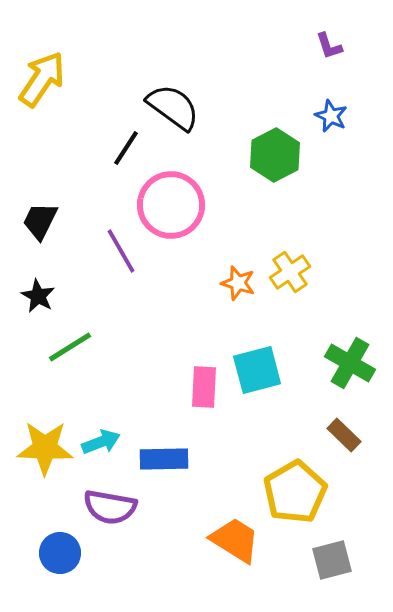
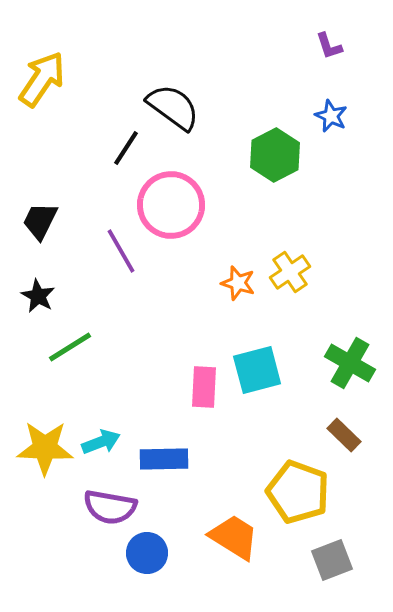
yellow pentagon: moved 3 px right; rotated 22 degrees counterclockwise
orange trapezoid: moved 1 px left, 3 px up
blue circle: moved 87 px right
gray square: rotated 6 degrees counterclockwise
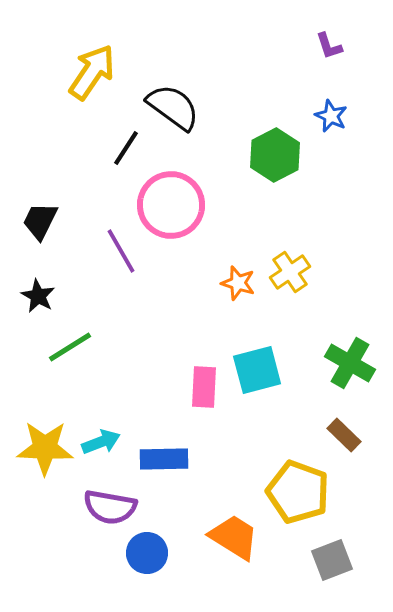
yellow arrow: moved 50 px right, 7 px up
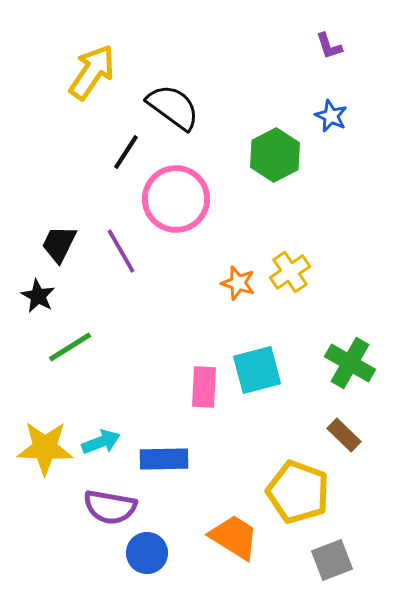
black line: moved 4 px down
pink circle: moved 5 px right, 6 px up
black trapezoid: moved 19 px right, 23 px down
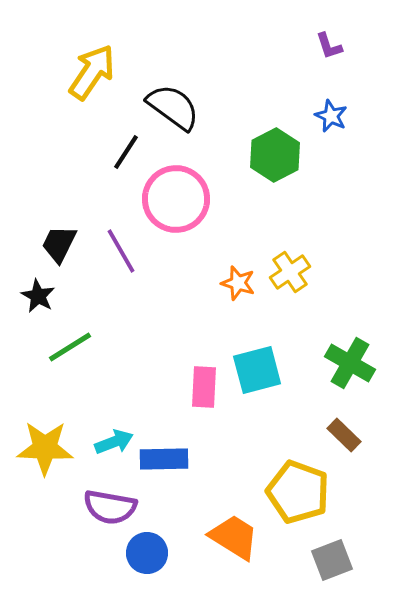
cyan arrow: moved 13 px right
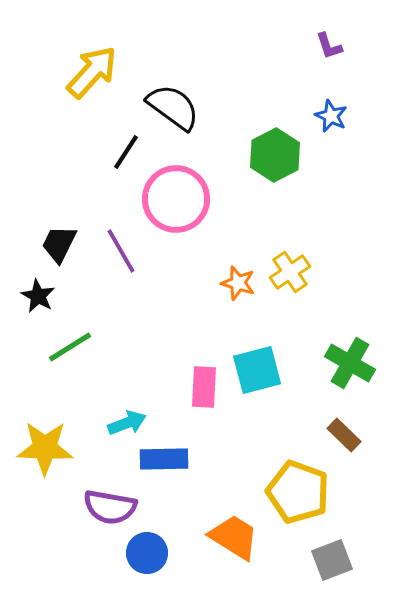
yellow arrow: rotated 8 degrees clockwise
cyan arrow: moved 13 px right, 19 px up
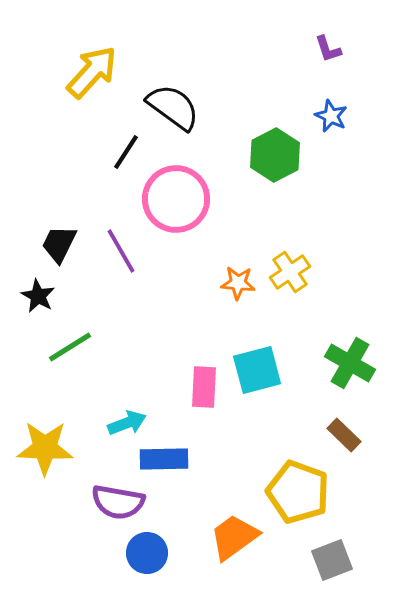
purple L-shape: moved 1 px left, 3 px down
orange star: rotated 12 degrees counterclockwise
purple semicircle: moved 8 px right, 5 px up
orange trapezoid: rotated 68 degrees counterclockwise
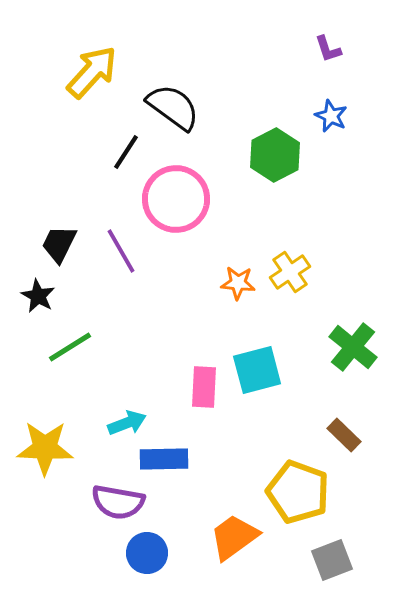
green cross: moved 3 px right, 16 px up; rotated 9 degrees clockwise
